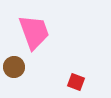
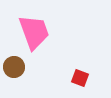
red square: moved 4 px right, 4 px up
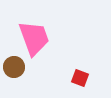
pink trapezoid: moved 6 px down
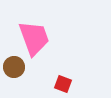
red square: moved 17 px left, 6 px down
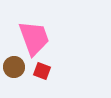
red square: moved 21 px left, 13 px up
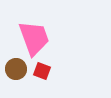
brown circle: moved 2 px right, 2 px down
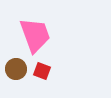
pink trapezoid: moved 1 px right, 3 px up
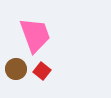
red square: rotated 18 degrees clockwise
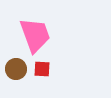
red square: moved 2 px up; rotated 36 degrees counterclockwise
